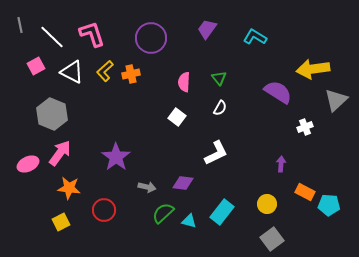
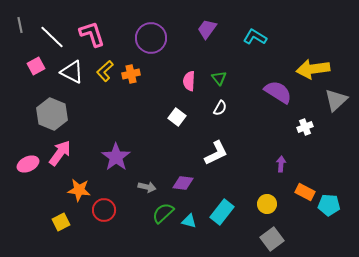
pink semicircle: moved 5 px right, 1 px up
orange star: moved 10 px right, 2 px down
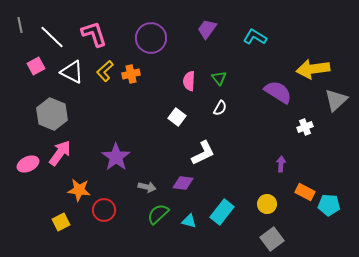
pink L-shape: moved 2 px right
white L-shape: moved 13 px left
green semicircle: moved 5 px left, 1 px down
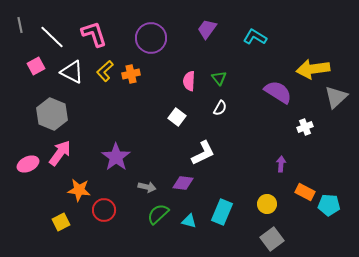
gray triangle: moved 3 px up
cyan rectangle: rotated 15 degrees counterclockwise
